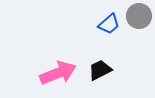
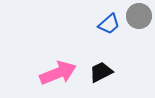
black trapezoid: moved 1 px right, 2 px down
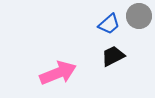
black trapezoid: moved 12 px right, 16 px up
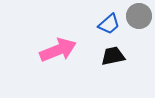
black trapezoid: rotated 15 degrees clockwise
pink arrow: moved 23 px up
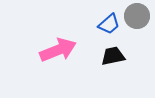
gray circle: moved 2 px left
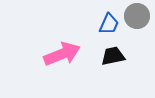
blue trapezoid: rotated 25 degrees counterclockwise
pink arrow: moved 4 px right, 4 px down
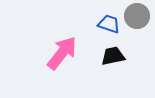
blue trapezoid: rotated 95 degrees counterclockwise
pink arrow: moved 1 px up; rotated 30 degrees counterclockwise
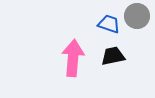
pink arrow: moved 11 px right, 5 px down; rotated 33 degrees counterclockwise
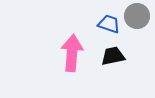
pink arrow: moved 1 px left, 5 px up
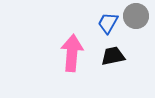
gray circle: moved 1 px left
blue trapezoid: moved 1 px left, 1 px up; rotated 80 degrees counterclockwise
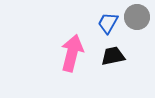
gray circle: moved 1 px right, 1 px down
pink arrow: rotated 9 degrees clockwise
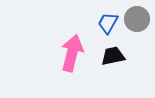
gray circle: moved 2 px down
